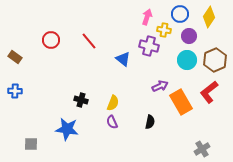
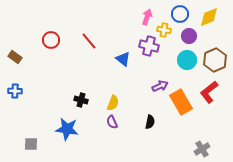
yellow diamond: rotated 35 degrees clockwise
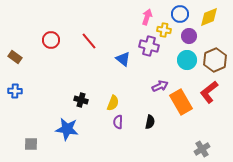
purple semicircle: moved 6 px right; rotated 24 degrees clockwise
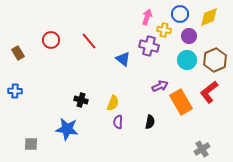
brown rectangle: moved 3 px right, 4 px up; rotated 24 degrees clockwise
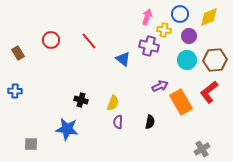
brown hexagon: rotated 20 degrees clockwise
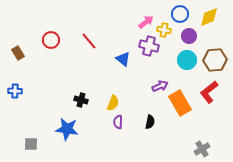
pink arrow: moved 1 px left, 5 px down; rotated 35 degrees clockwise
orange rectangle: moved 1 px left, 1 px down
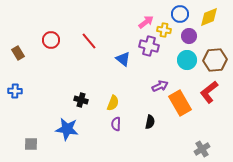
purple semicircle: moved 2 px left, 2 px down
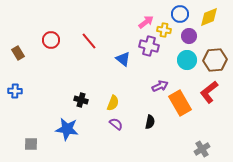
purple semicircle: rotated 128 degrees clockwise
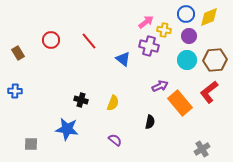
blue circle: moved 6 px right
orange rectangle: rotated 10 degrees counterclockwise
purple semicircle: moved 1 px left, 16 px down
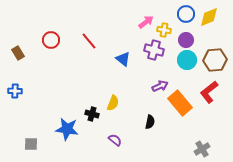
purple circle: moved 3 px left, 4 px down
purple cross: moved 5 px right, 4 px down
black cross: moved 11 px right, 14 px down
